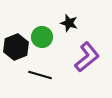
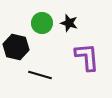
green circle: moved 14 px up
black hexagon: rotated 25 degrees counterclockwise
purple L-shape: rotated 56 degrees counterclockwise
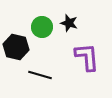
green circle: moved 4 px down
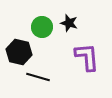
black hexagon: moved 3 px right, 5 px down
black line: moved 2 px left, 2 px down
